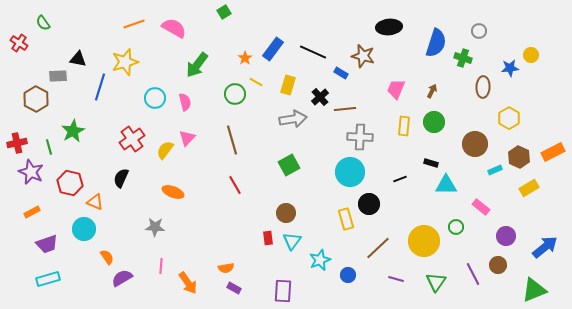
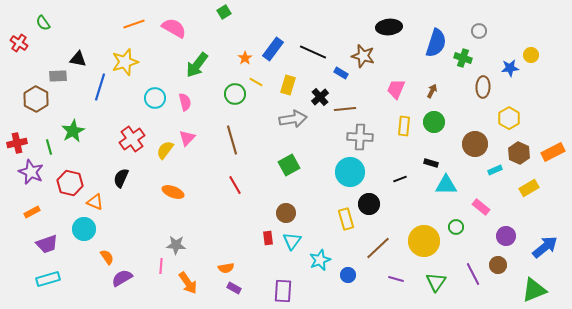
brown hexagon at (519, 157): moved 4 px up
gray star at (155, 227): moved 21 px right, 18 px down
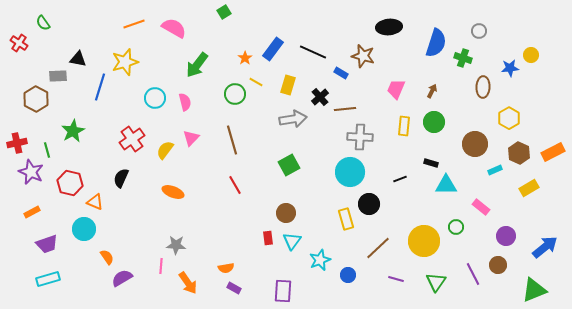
pink triangle at (187, 138): moved 4 px right
green line at (49, 147): moved 2 px left, 3 px down
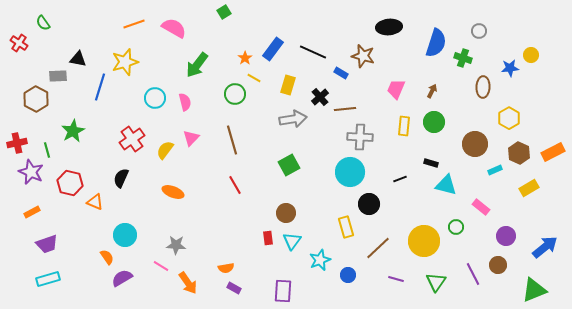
yellow line at (256, 82): moved 2 px left, 4 px up
cyan triangle at (446, 185): rotated 15 degrees clockwise
yellow rectangle at (346, 219): moved 8 px down
cyan circle at (84, 229): moved 41 px right, 6 px down
pink line at (161, 266): rotated 63 degrees counterclockwise
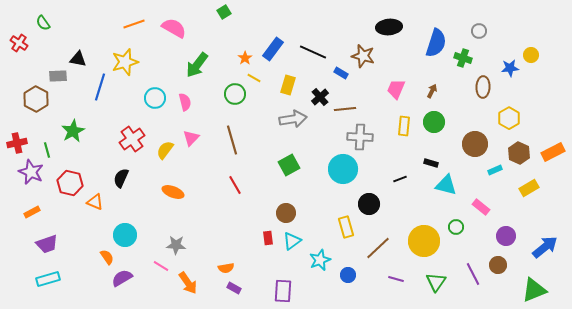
cyan circle at (350, 172): moved 7 px left, 3 px up
cyan triangle at (292, 241): rotated 18 degrees clockwise
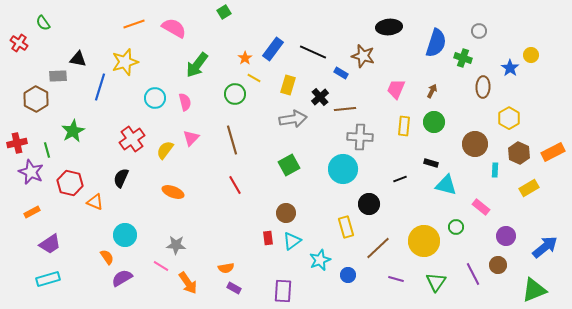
blue star at (510, 68): rotated 30 degrees counterclockwise
cyan rectangle at (495, 170): rotated 64 degrees counterclockwise
purple trapezoid at (47, 244): moved 3 px right; rotated 15 degrees counterclockwise
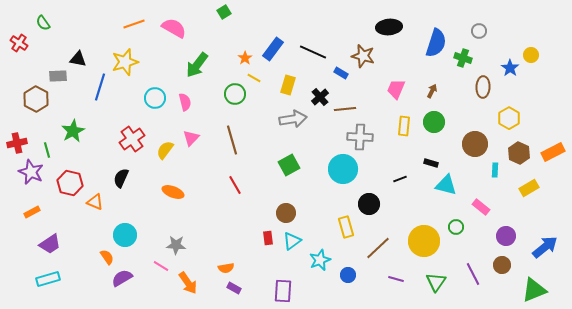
brown circle at (498, 265): moved 4 px right
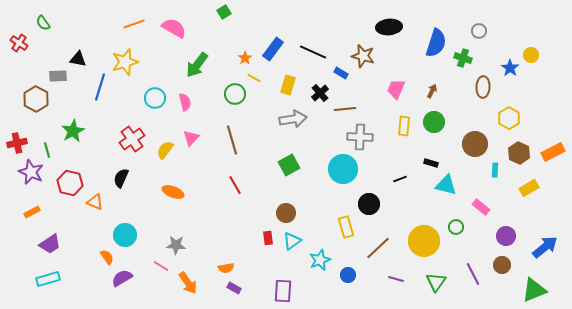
black cross at (320, 97): moved 4 px up
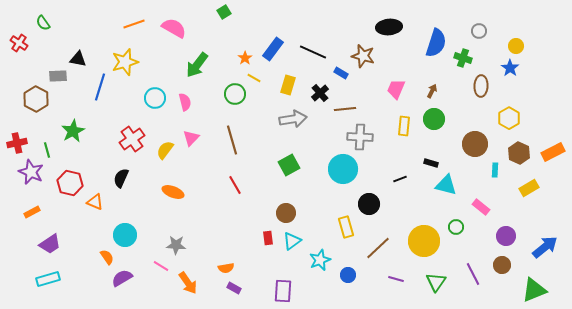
yellow circle at (531, 55): moved 15 px left, 9 px up
brown ellipse at (483, 87): moved 2 px left, 1 px up
green circle at (434, 122): moved 3 px up
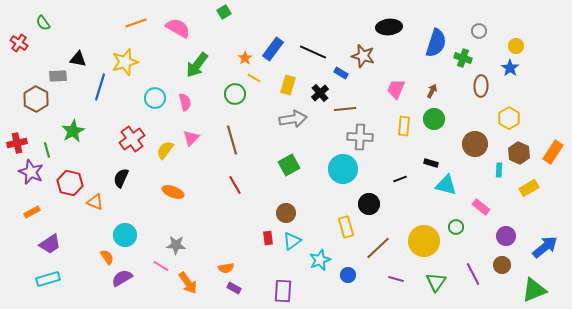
orange line at (134, 24): moved 2 px right, 1 px up
pink semicircle at (174, 28): moved 4 px right
orange rectangle at (553, 152): rotated 30 degrees counterclockwise
cyan rectangle at (495, 170): moved 4 px right
